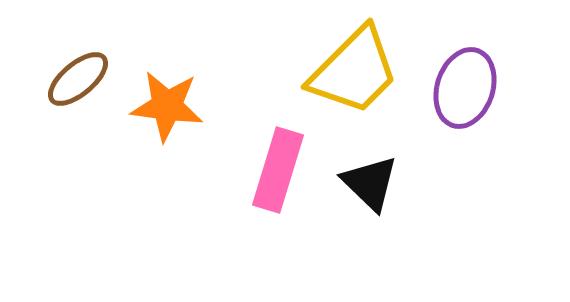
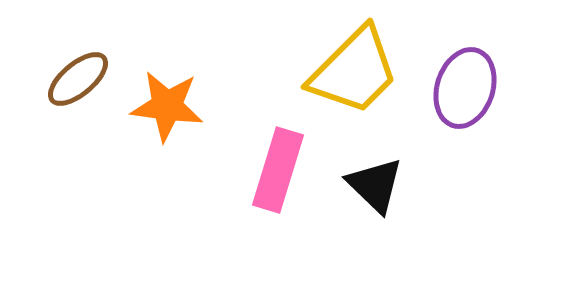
black triangle: moved 5 px right, 2 px down
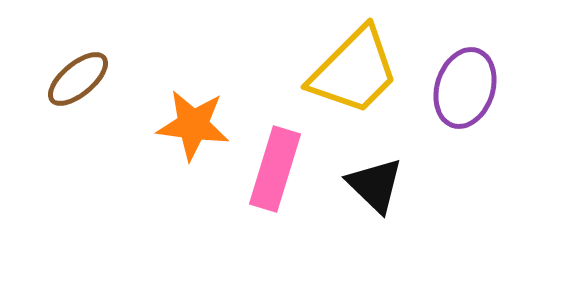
orange star: moved 26 px right, 19 px down
pink rectangle: moved 3 px left, 1 px up
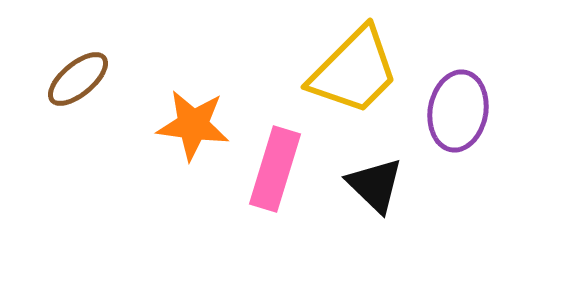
purple ellipse: moved 7 px left, 23 px down; rotated 8 degrees counterclockwise
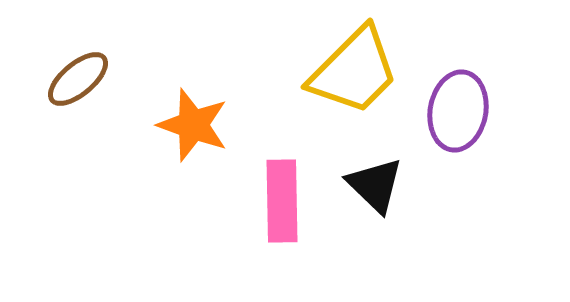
orange star: rotated 12 degrees clockwise
pink rectangle: moved 7 px right, 32 px down; rotated 18 degrees counterclockwise
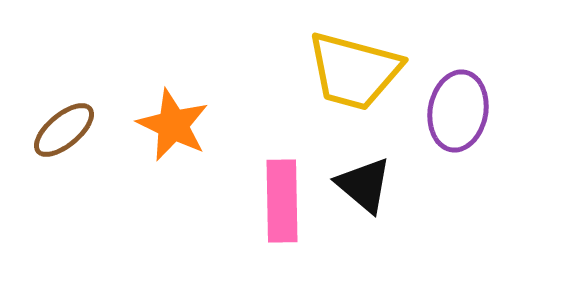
yellow trapezoid: rotated 60 degrees clockwise
brown ellipse: moved 14 px left, 51 px down
orange star: moved 20 px left; rotated 6 degrees clockwise
black triangle: moved 11 px left; rotated 4 degrees counterclockwise
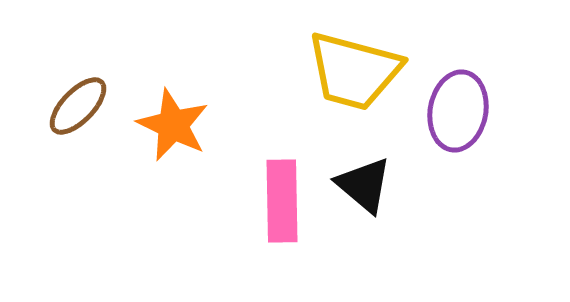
brown ellipse: moved 14 px right, 24 px up; rotated 6 degrees counterclockwise
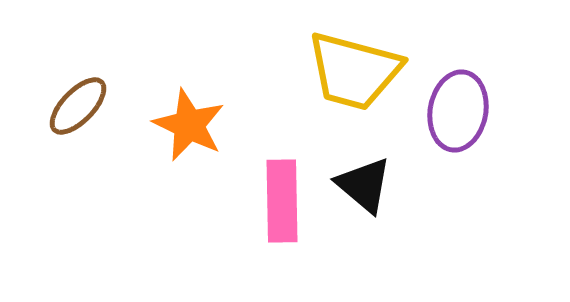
orange star: moved 16 px right
